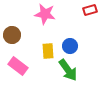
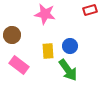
pink rectangle: moved 1 px right, 1 px up
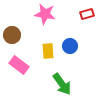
red rectangle: moved 3 px left, 4 px down
green arrow: moved 6 px left, 14 px down
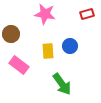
brown circle: moved 1 px left, 1 px up
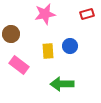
pink star: rotated 20 degrees counterclockwise
green arrow: rotated 125 degrees clockwise
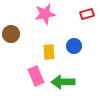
blue circle: moved 4 px right
yellow rectangle: moved 1 px right, 1 px down
pink rectangle: moved 17 px right, 11 px down; rotated 30 degrees clockwise
green arrow: moved 1 px right, 2 px up
